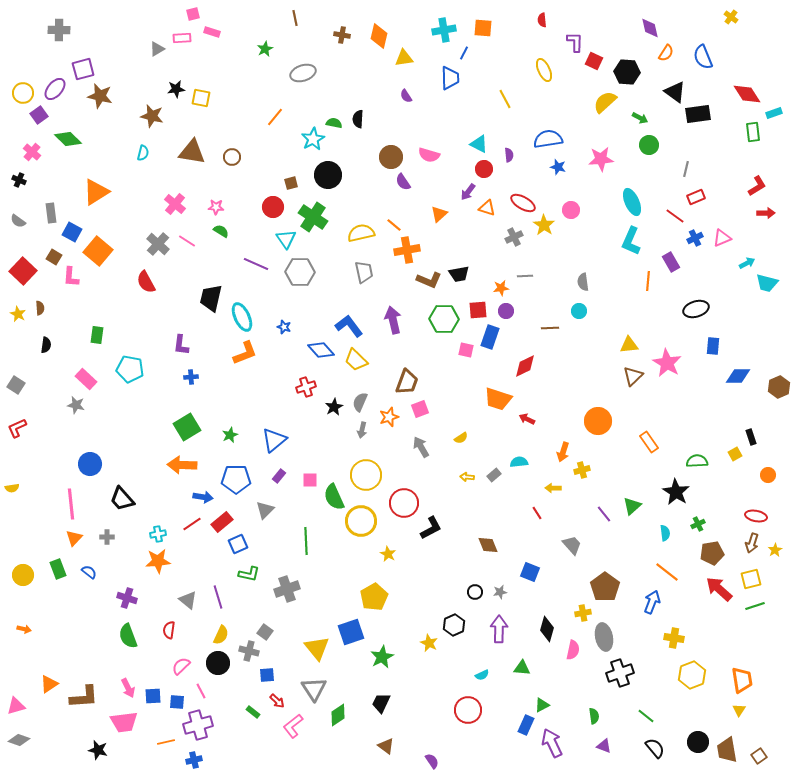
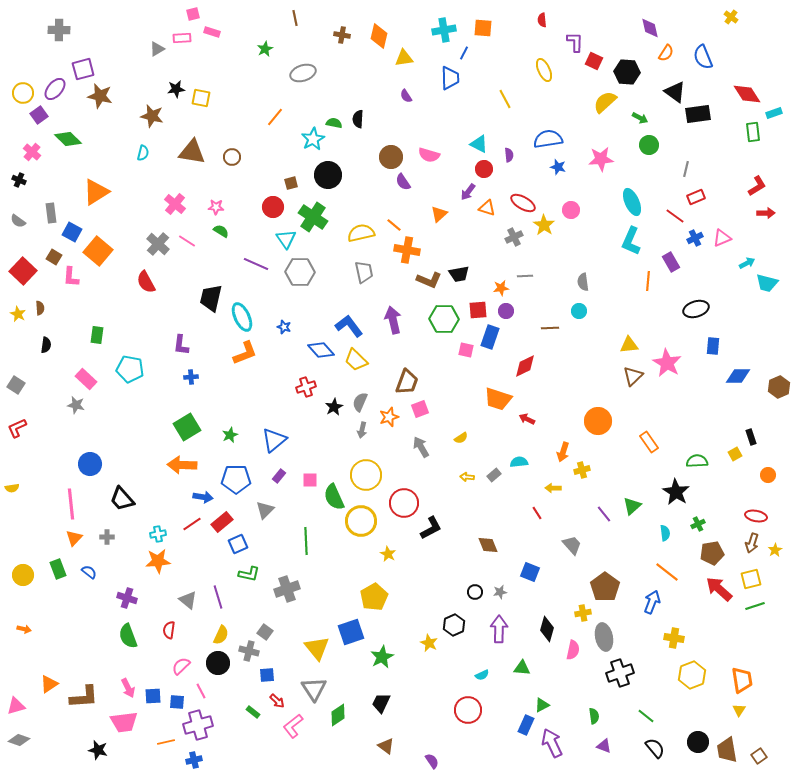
orange cross at (407, 250): rotated 20 degrees clockwise
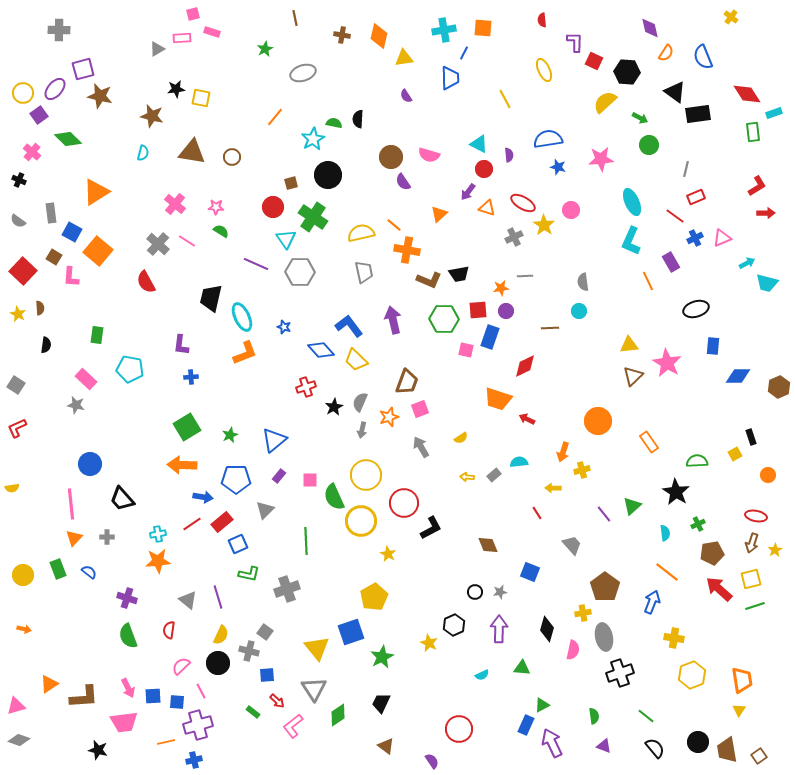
orange line at (648, 281): rotated 30 degrees counterclockwise
red circle at (468, 710): moved 9 px left, 19 px down
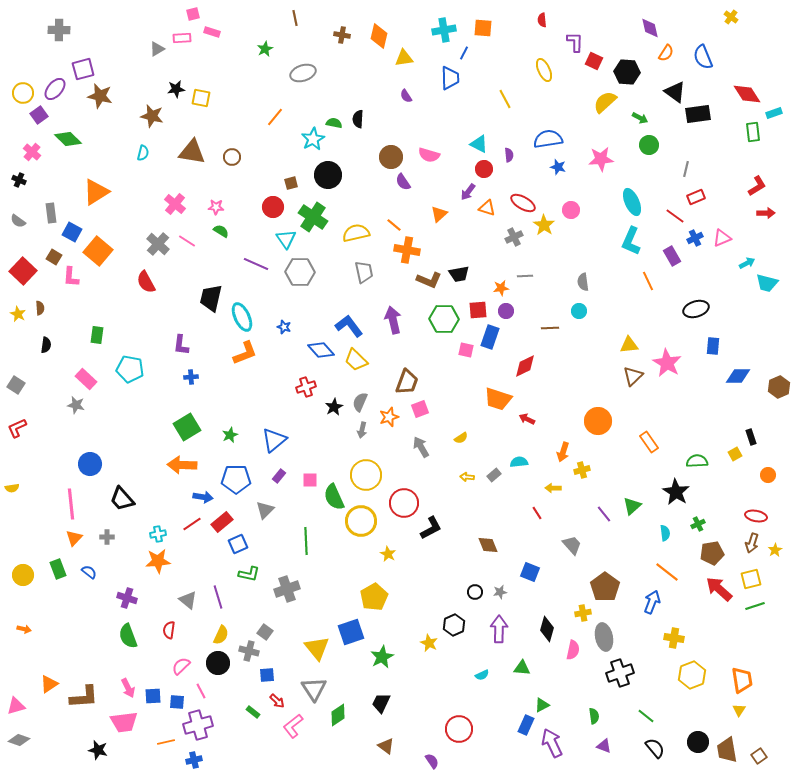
yellow semicircle at (361, 233): moved 5 px left
purple rectangle at (671, 262): moved 1 px right, 6 px up
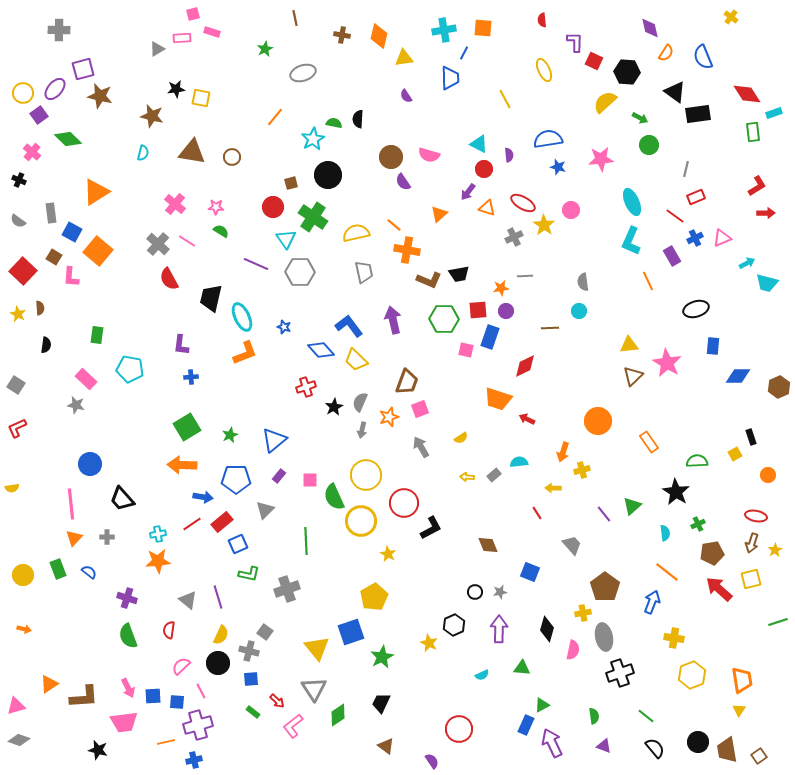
red semicircle at (146, 282): moved 23 px right, 3 px up
green line at (755, 606): moved 23 px right, 16 px down
blue square at (267, 675): moved 16 px left, 4 px down
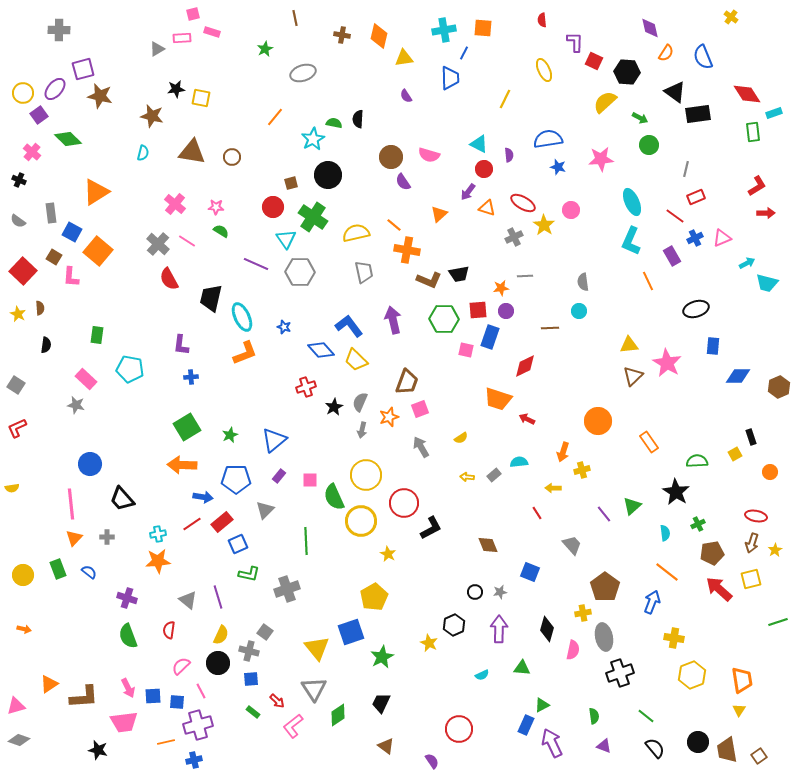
yellow line at (505, 99): rotated 54 degrees clockwise
orange circle at (768, 475): moved 2 px right, 3 px up
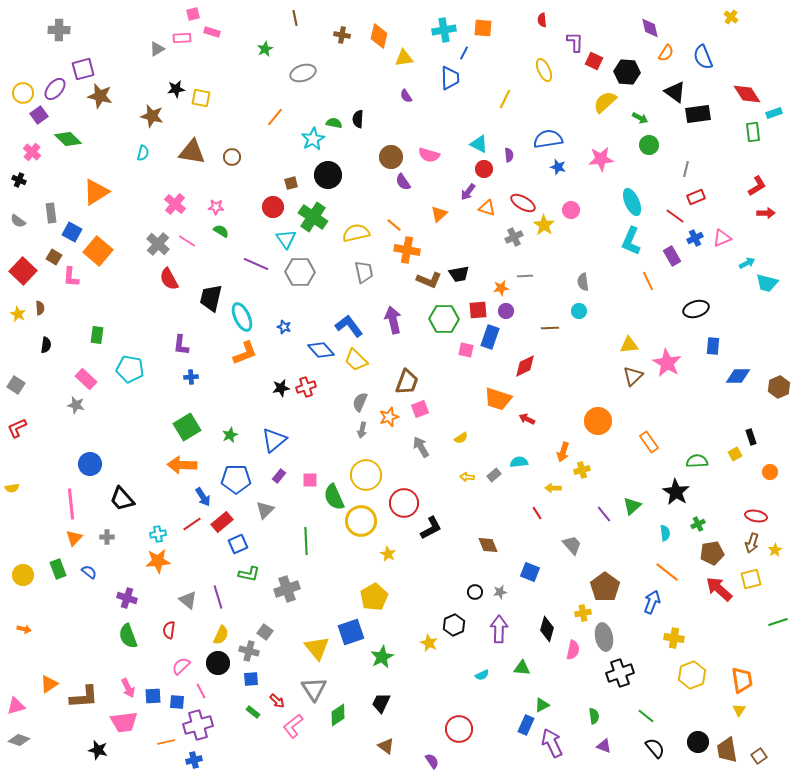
black star at (334, 407): moved 53 px left, 19 px up; rotated 18 degrees clockwise
blue arrow at (203, 497): rotated 48 degrees clockwise
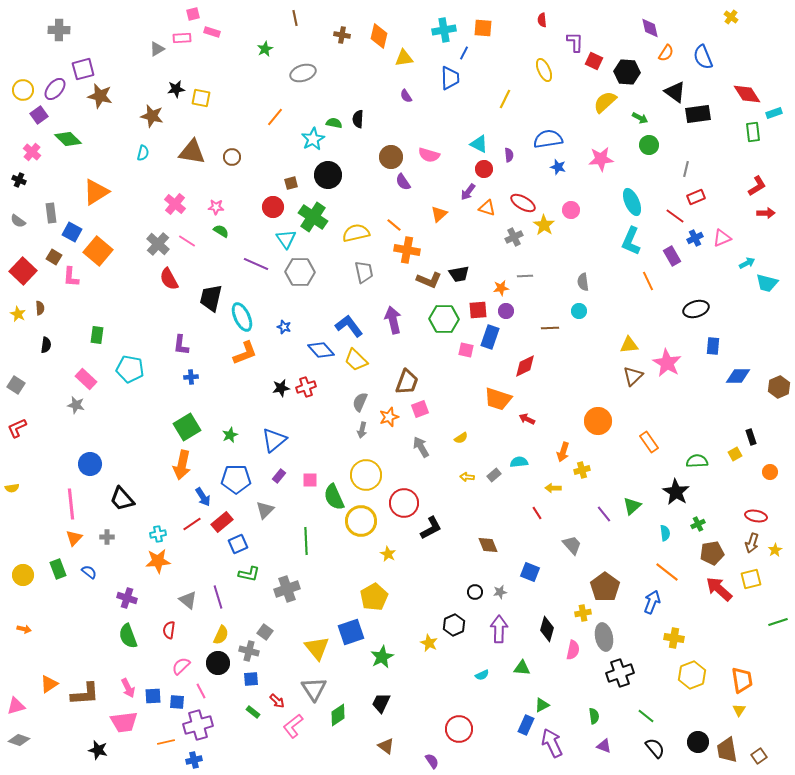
yellow circle at (23, 93): moved 3 px up
orange arrow at (182, 465): rotated 80 degrees counterclockwise
brown L-shape at (84, 697): moved 1 px right, 3 px up
